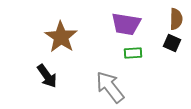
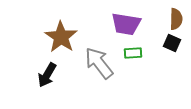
black arrow: moved 1 px up; rotated 65 degrees clockwise
gray arrow: moved 11 px left, 24 px up
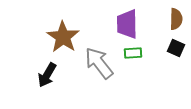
purple trapezoid: moved 1 px right; rotated 80 degrees clockwise
brown star: moved 2 px right
black square: moved 4 px right, 5 px down
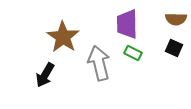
brown semicircle: rotated 90 degrees clockwise
black square: moved 2 px left
green rectangle: rotated 30 degrees clockwise
gray arrow: rotated 24 degrees clockwise
black arrow: moved 2 px left
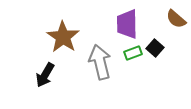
brown semicircle: rotated 40 degrees clockwise
black square: moved 19 px left; rotated 18 degrees clockwise
green rectangle: rotated 48 degrees counterclockwise
gray arrow: moved 1 px right, 1 px up
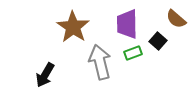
brown star: moved 10 px right, 10 px up
black square: moved 3 px right, 7 px up
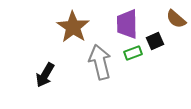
black square: moved 3 px left; rotated 24 degrees clockwise
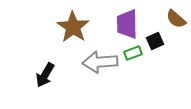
gray arrow: rotated 80 degrees counterclockwise
